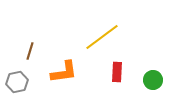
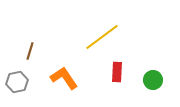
orange L-shape: moved 6 px down; rotated 116 degrees counterclockwise
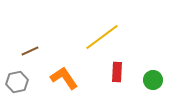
brown line: rotated 48 degrees clockwise
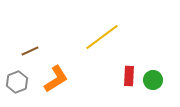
red rectangle: moved 12 px right, 4 px down
orange L-shape: moved 8 px left, 1 px down; rotated 92 degrees clockwise
gray hexagon: rotated 10 degrees counterclockwise
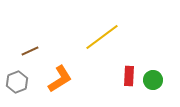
orange L-shape: moved 4 px right
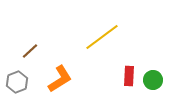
brown line: rotated 18 degrees counterclockwise
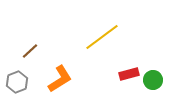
red rectangle: moved 2 px up; rotated 72 degrees clockwise
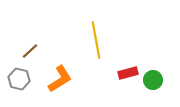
yellow line: moved 6 px left, 3 px down; rotated 63 degrees counterclockwise
red rectangle: moved 1 px left, 1 px up
gray hexagon: moved 2 px right, 3 px up; rotated 25 degrees counterclockwise
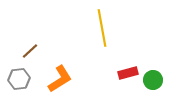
yellow line: moved 6 px right, 12 px up
gray hexagon: rotated 20 degrees counterclockwise
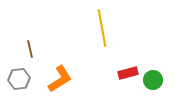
brown line: moved 2 px up; rotated 60 degrees counterclockwise
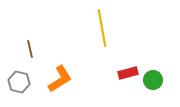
gray hexagon: moved 3 px down; rotated 20 degrees clockwise
